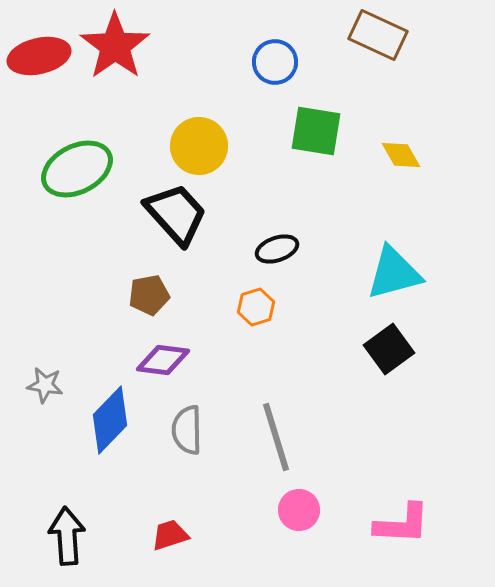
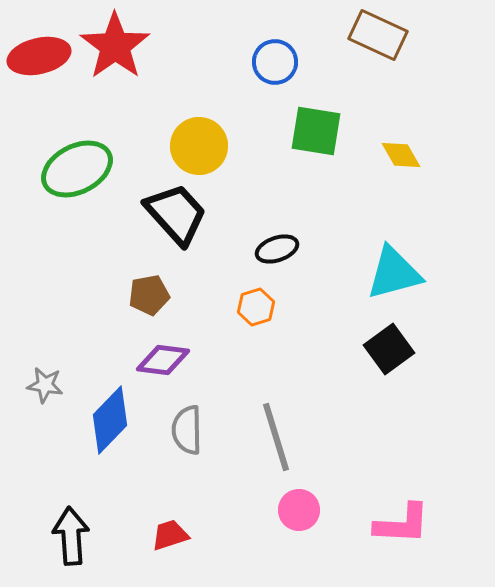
black arrow: moved 4 px right
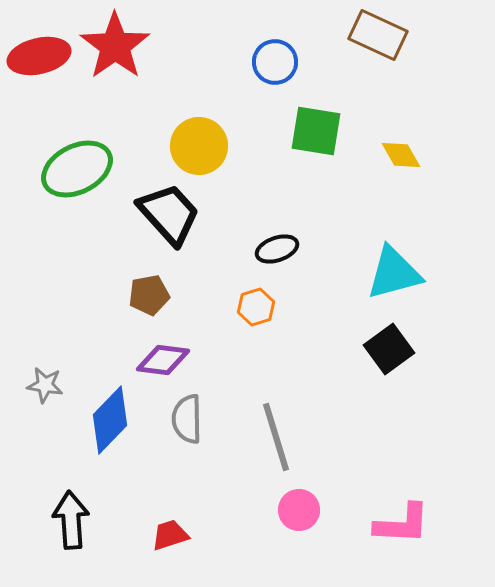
black trapezoid: moved 7 px left
gray semicircle: moved 11 px up
black arrow: moved 16 px up
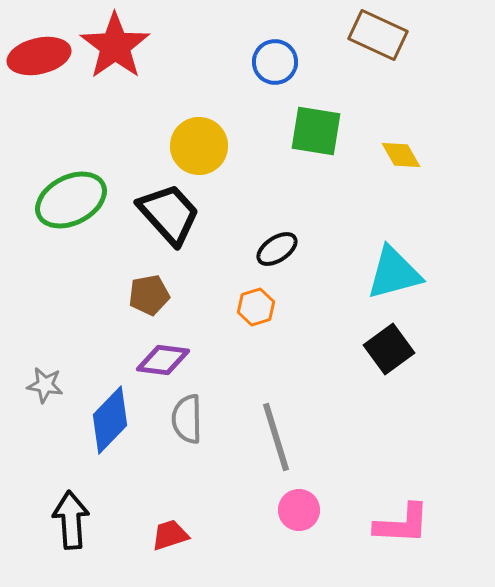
green ellipse: moved 6 px left, 31 px down
black ellipse: rotated 15 degrees counterclockwise
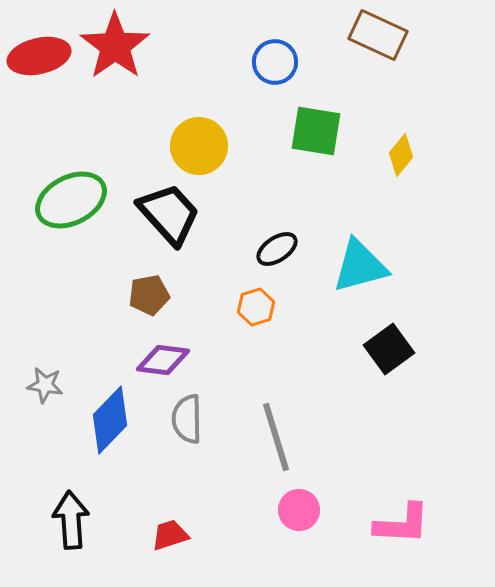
yellow diamond: rotated 69 degrees clockwise
cyan triangle: moved 34 px left, 7 px up
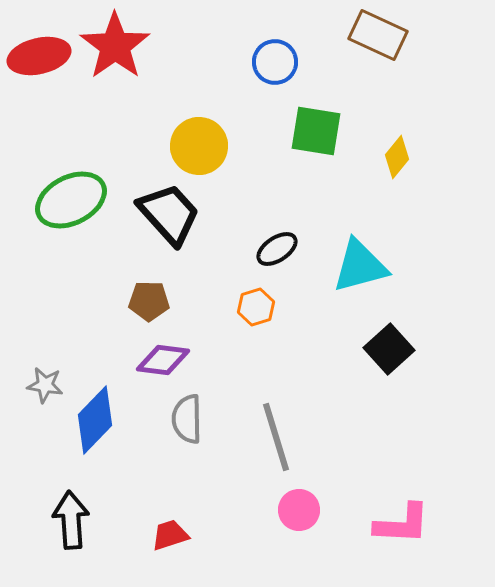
yellow diamond: moved 4 px left, 2 px down
brown pentagon: moved 6 px down; rotated 12 degrees clockwise
black square: rotated 6 degrees counterclockwise
blue diamond: moved 15 px left
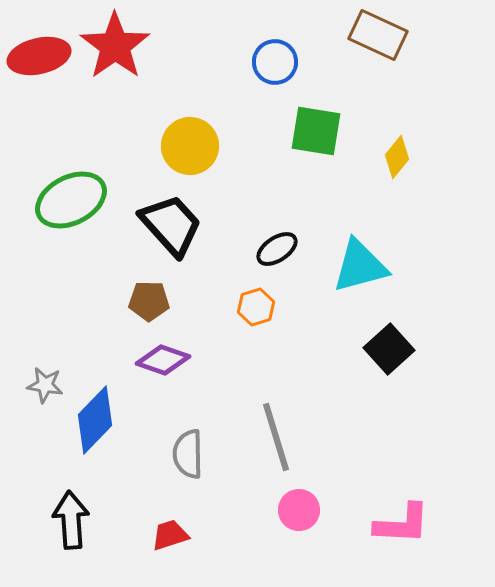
yellow circle: moved 9 px left
black trapezoid: moved 2 px right, 11 px down
purple diamond: rotated 12 degrees clockwise
gray semicircle: moved 1 px right, 35 px down
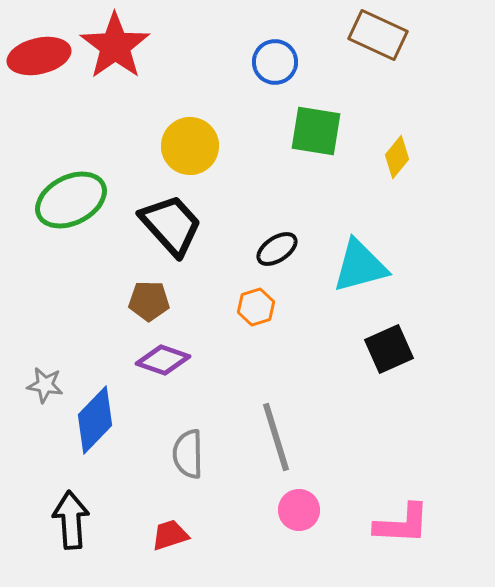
black square: rotated 18 degrees clockwise
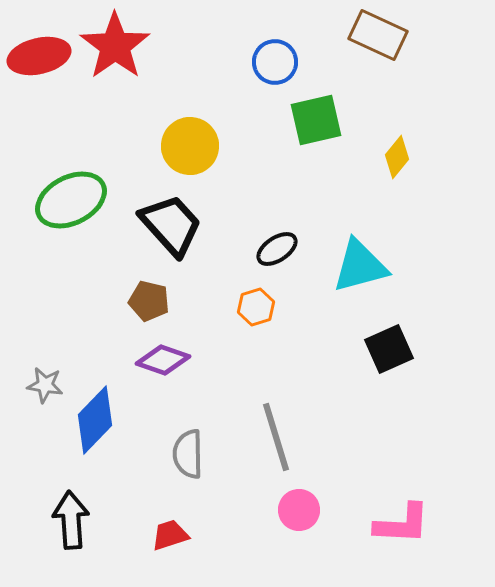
green square: moved 11 px up; rotated 22 degrees counterclockwise
brown pentagon: rotated 12 degrees clockwise
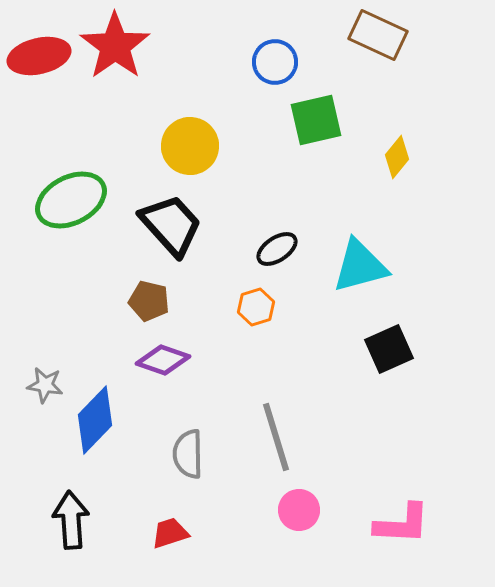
red trapezoid: moved 2 px up
